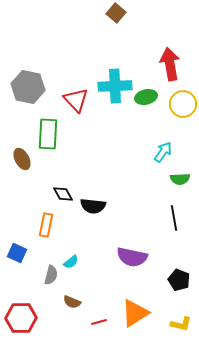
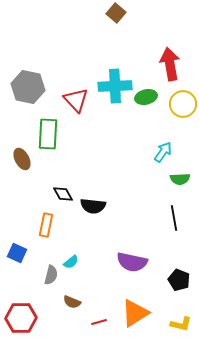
purple semicircle: moved 5 px down
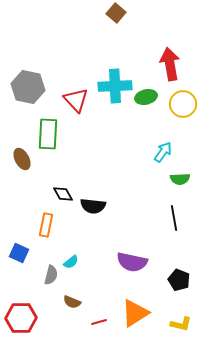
blue square: moved 2 px right
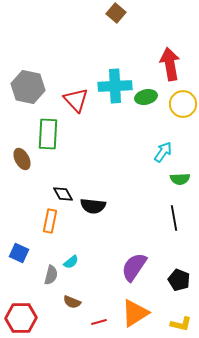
orange rectangle: moved 4 px right, 4 px up
purple semicircle: moved 2 px right, 5 px down; rotated 112 degrees clockwise
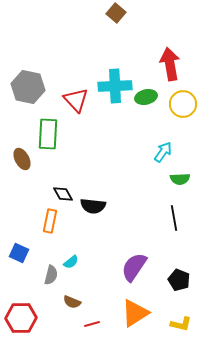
red line: moved 7 px left, 2 px down
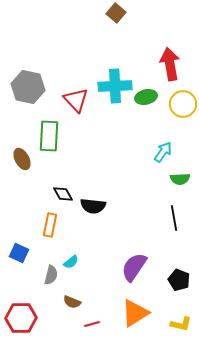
green rectangle: moved 1 px right, 2 px down
orange rectangle: moved 4 px down
